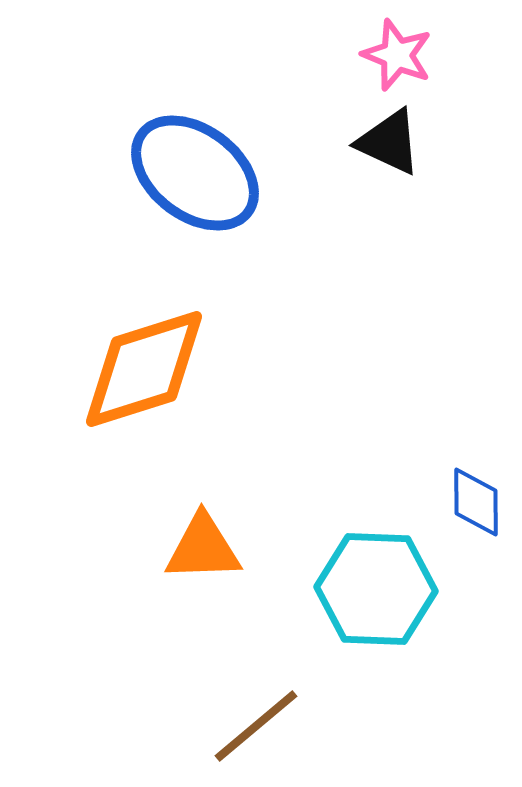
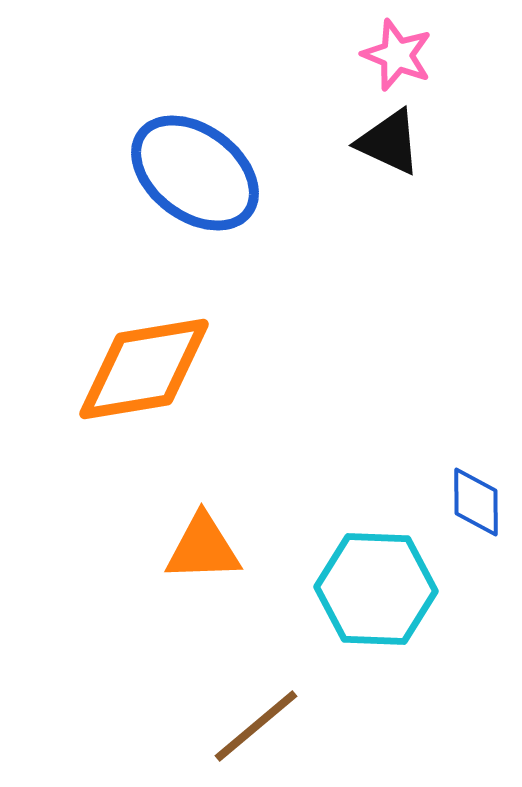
orange diamond: rotated 8 degrees clockwise
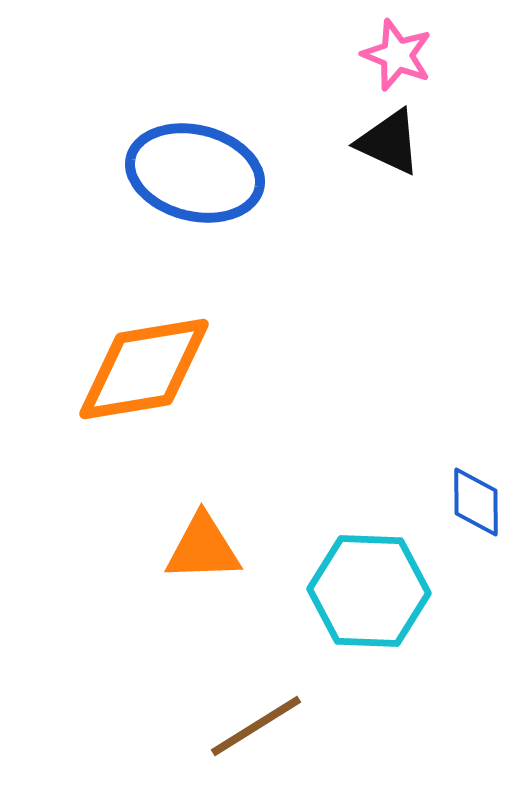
blue ellipse: rotated 23 degrees counterclockwise
cyan hexagon: moved 7 px left, 2 px down
brown line: rotated 8 degrees clockwise
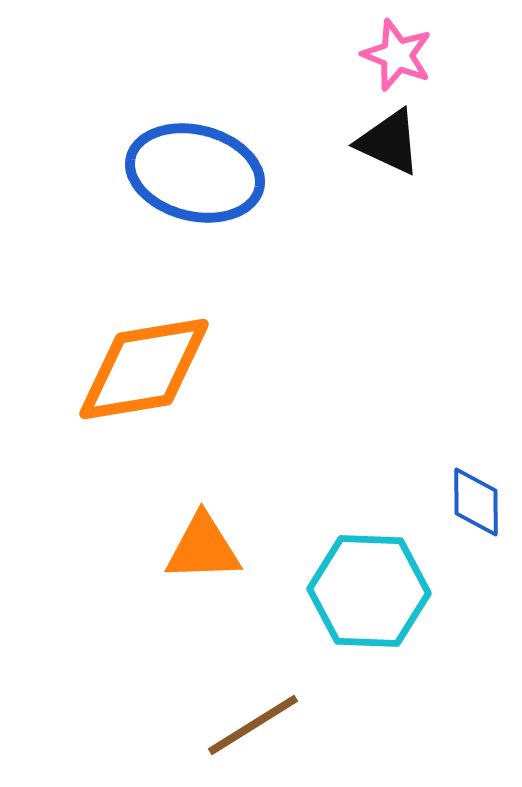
brown line: moved 3 px left, 1 px up
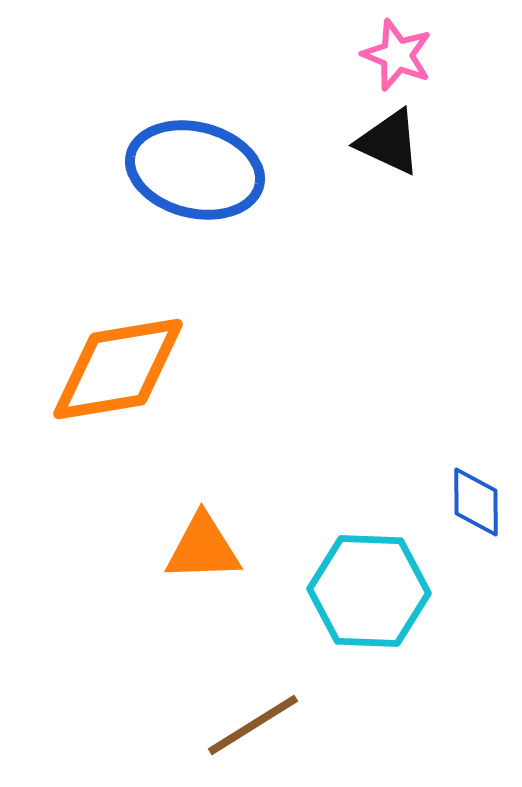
blue ellipse: moved 3 px up
orange diamond: moved 26 px left
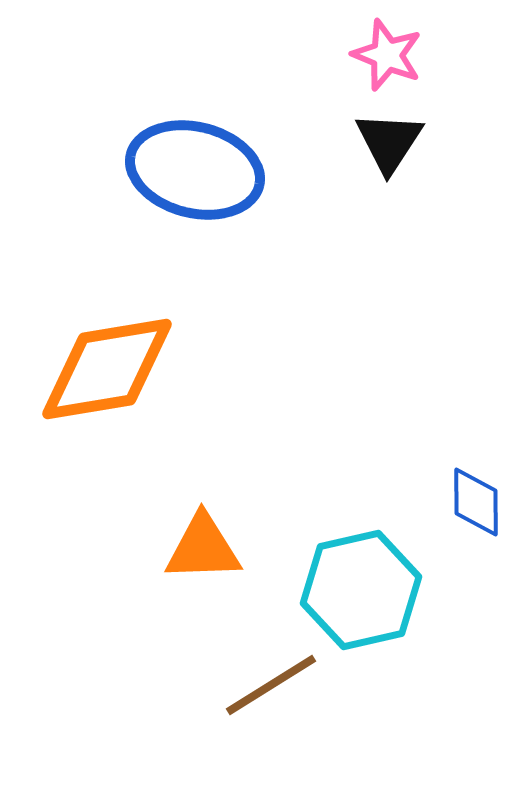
pink star: moved 10 px left
black triangle: rotated 38 degrees clockwise
orange diamond: moved 11 px left
cyan hexagon: moved 8 px left, 1 px up; rotated 15 degrees counterclockwise
brown line: moved 18 px right, 40 px up
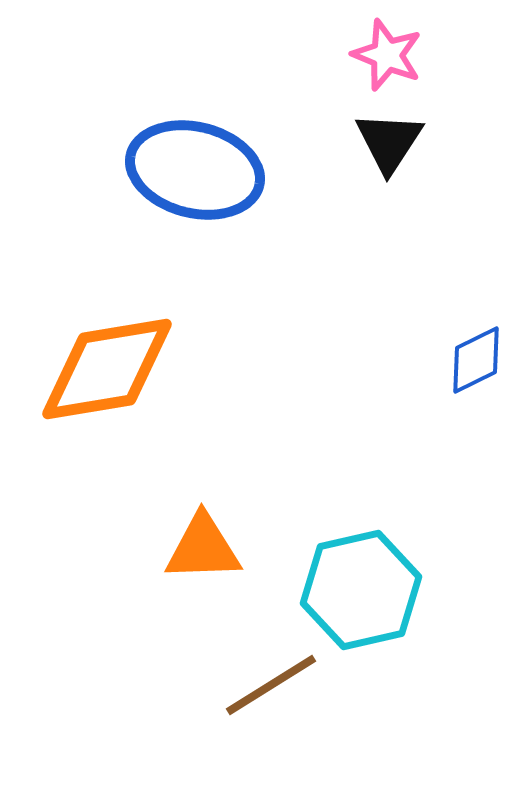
blue diamond: moved 142 px up; rotated 64 degrees clockwise
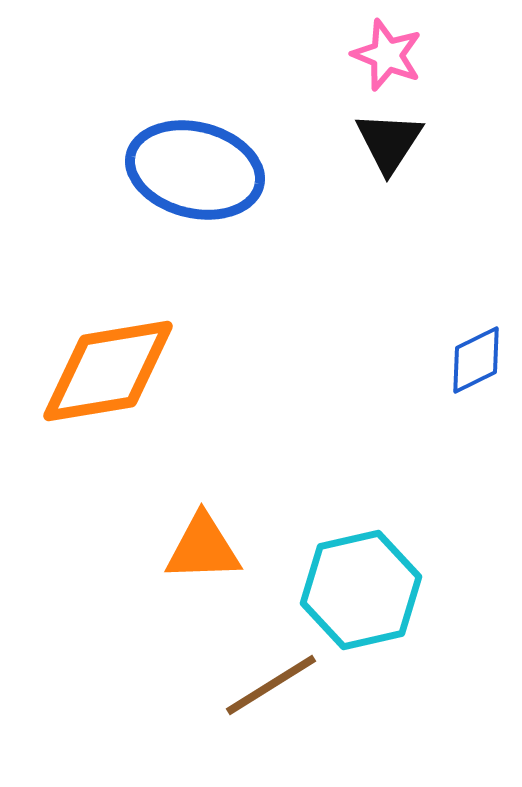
orange diamond: moved 1 px right, 2 px down
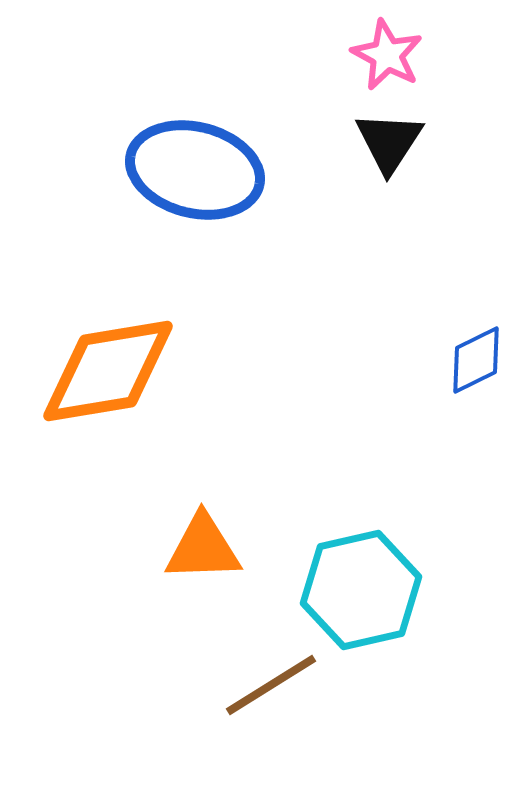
pink star: rotated 6 degrees clockwise
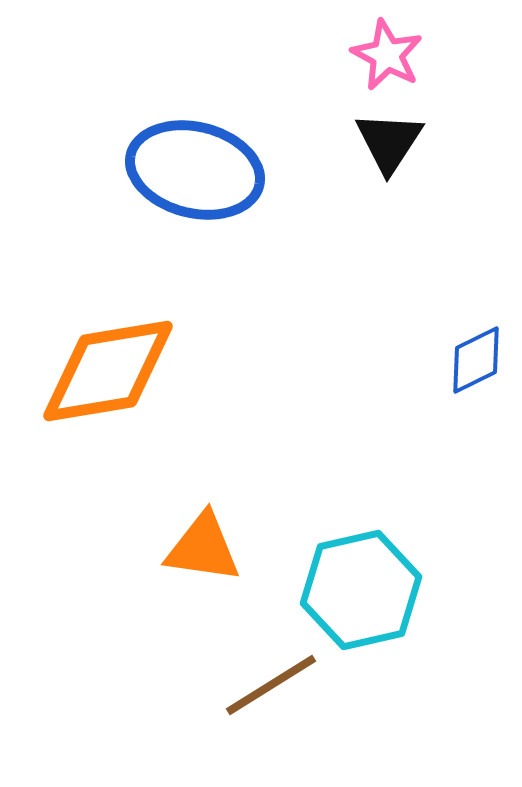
orange triangle: rotated 10 degrees clockwise
